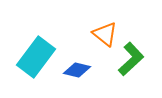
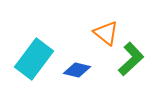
orange triangle: moved 1 px right, 1 px up
cyan rectangle: moved 2 px left, 2 px down
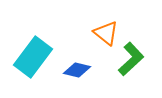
cyan rectangle: moved 1 px left, 2 px up
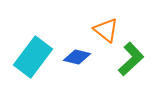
orange triangle: moved 3 px up
blue diamond: moved 13 px up
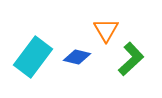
orange triangle: rotated 20 degrees clockwise
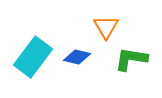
orange triangle: moved 3 px up
green L-shape: rotated 128 degrees counterclockwise
